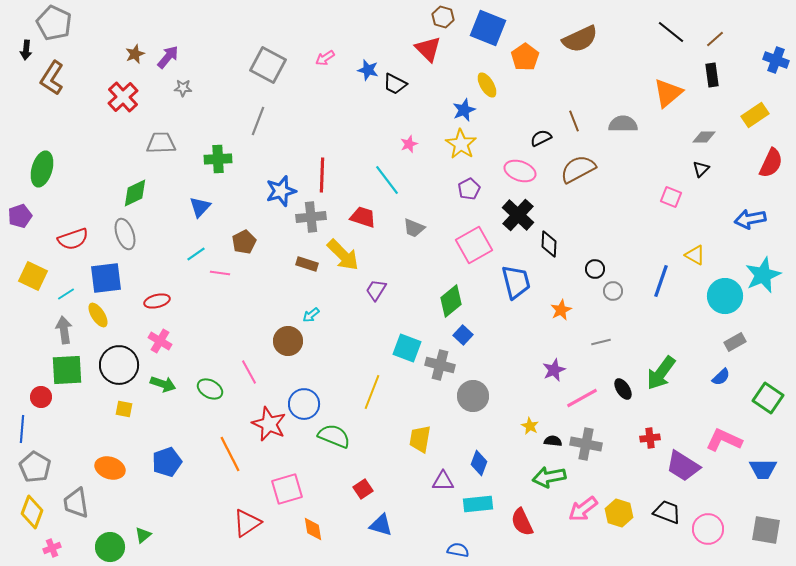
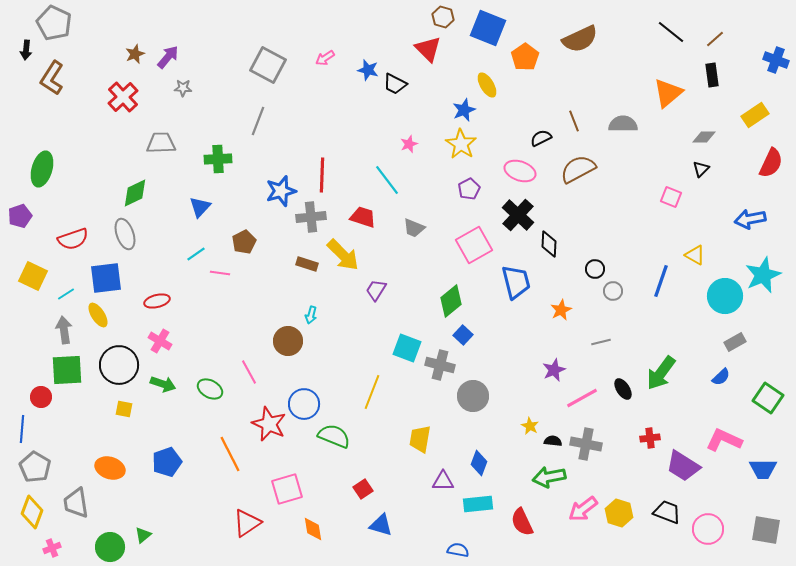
cyan arrow at (311, 315): rotated 36 degrees counterclockwise
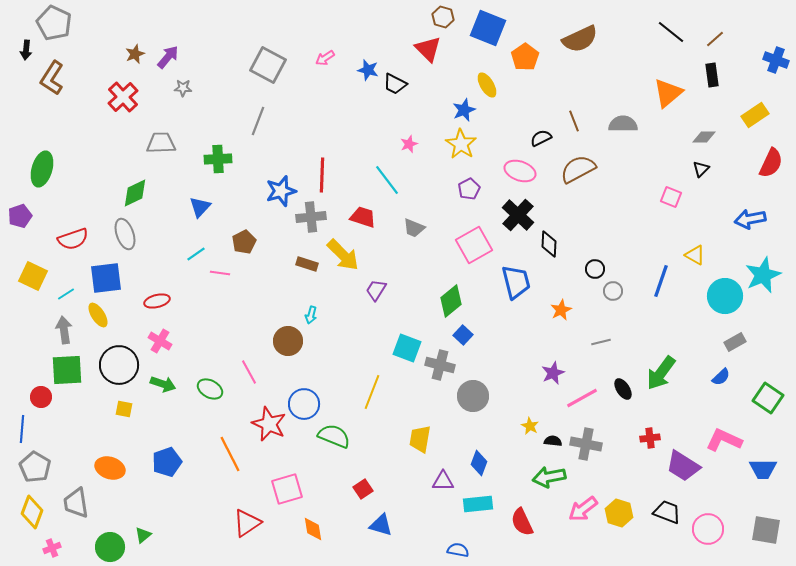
purple star at (554, 370): moved 1 px left, 3 px down
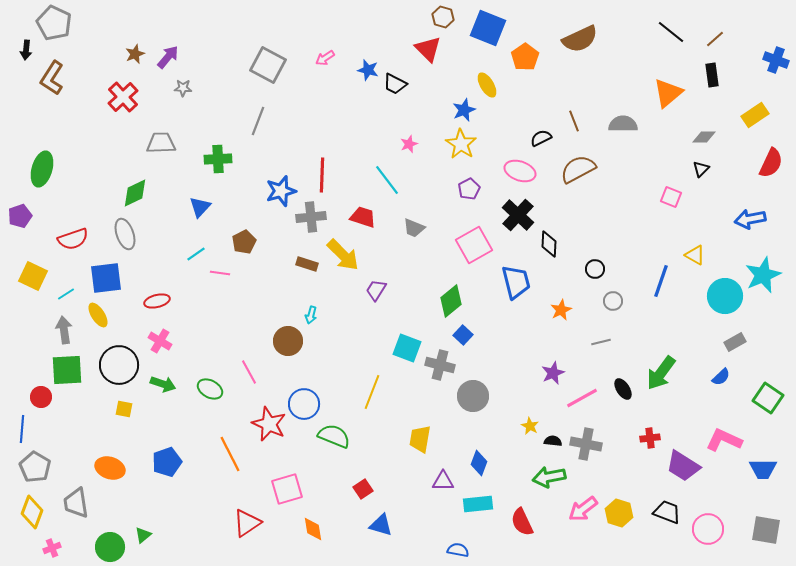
gray circle at (613, 291): moved 10 px down
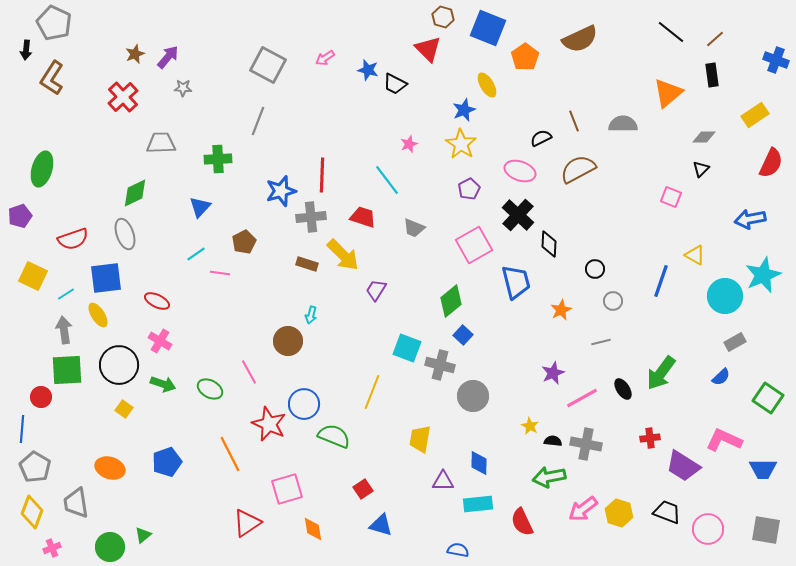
red ellipse at (157, 301): rotated 40 degrees clockwise
yellow square at (124, 409): rotated 24 degrees clockwise
blue diamond at (479, 463): rotated 20 degrees counterclockwise
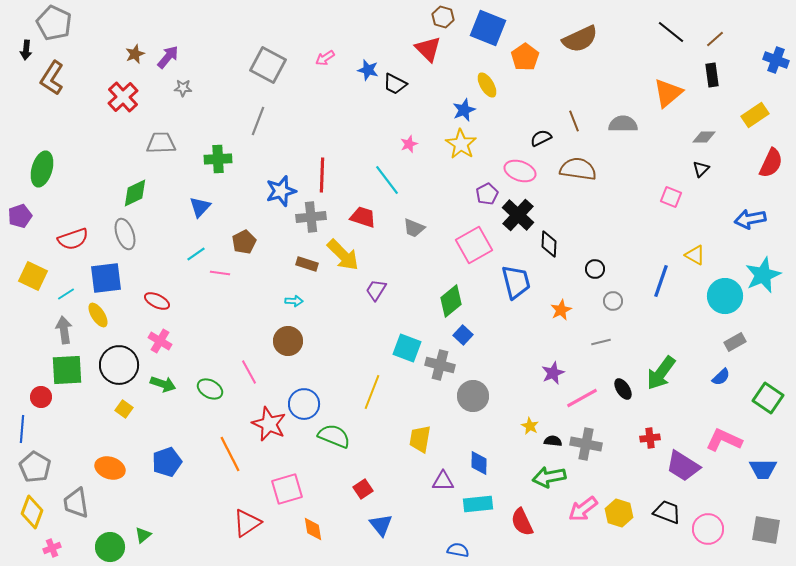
brown semicircle at (578, 169): rotated 36 degrees clockwise
purple pentagon at (469, 189): moved 18 px right, 5 px down
cyan arrow at (311, 315): moved 17 px left, 14 px up; rotated 102 degrees counterclockwise
blue triangle at (381, 525): rotated 35 degrees clockwise
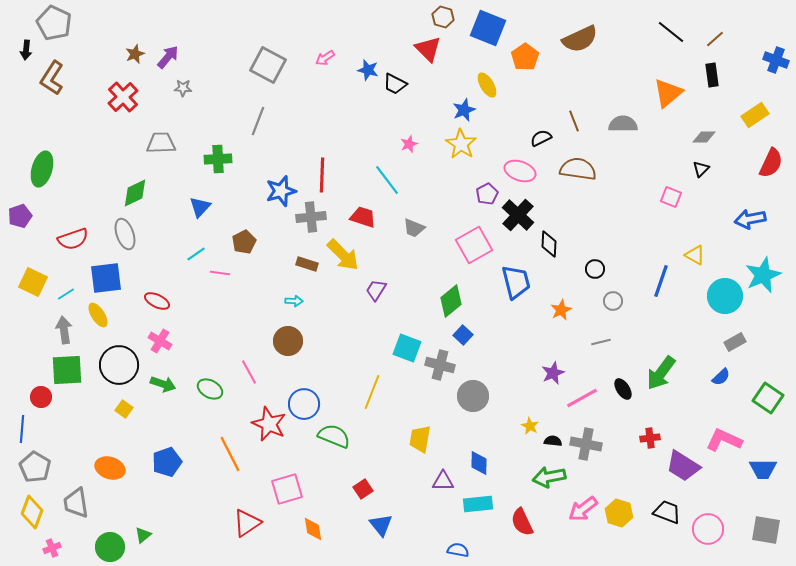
yellow square at (33, 276): moved 6 px down
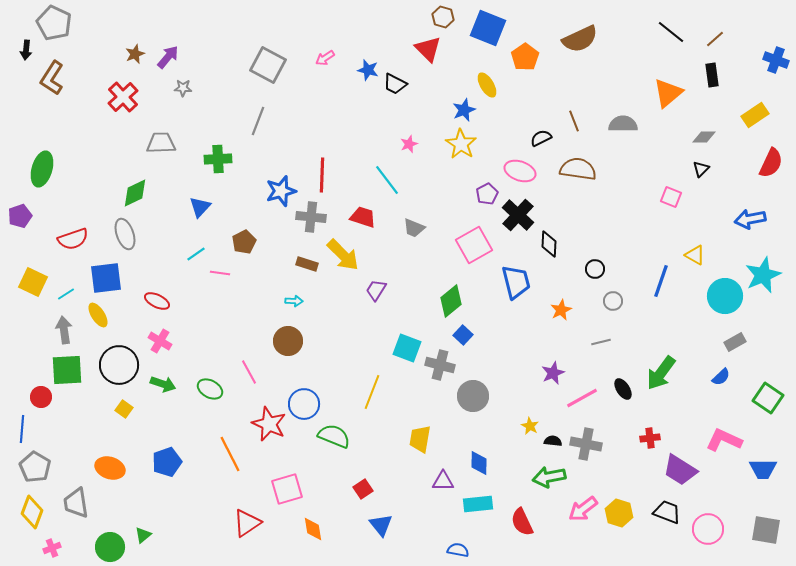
gray cross at (311, 217): rotated 12 degrees clockwise
purple trapezoid at (683, 466): moved 3 px left, 4 px down
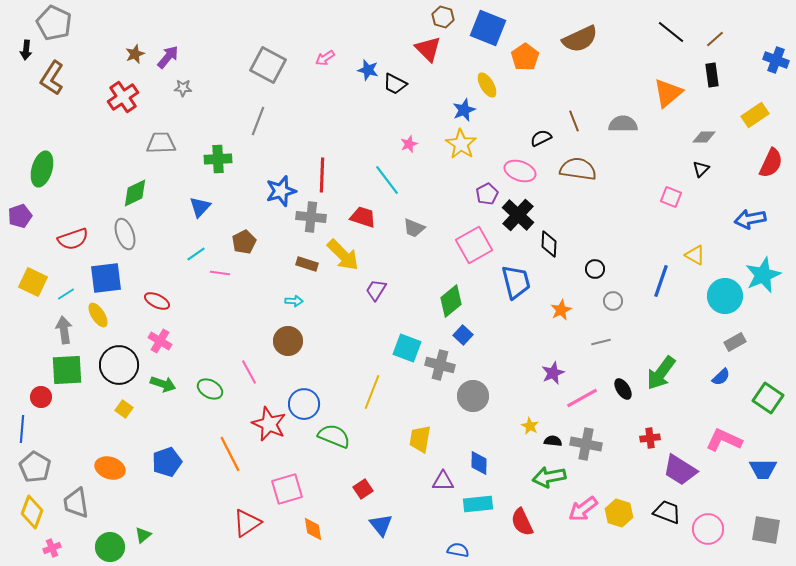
red cross at (123, 97): rotated 8 degrees clockwise
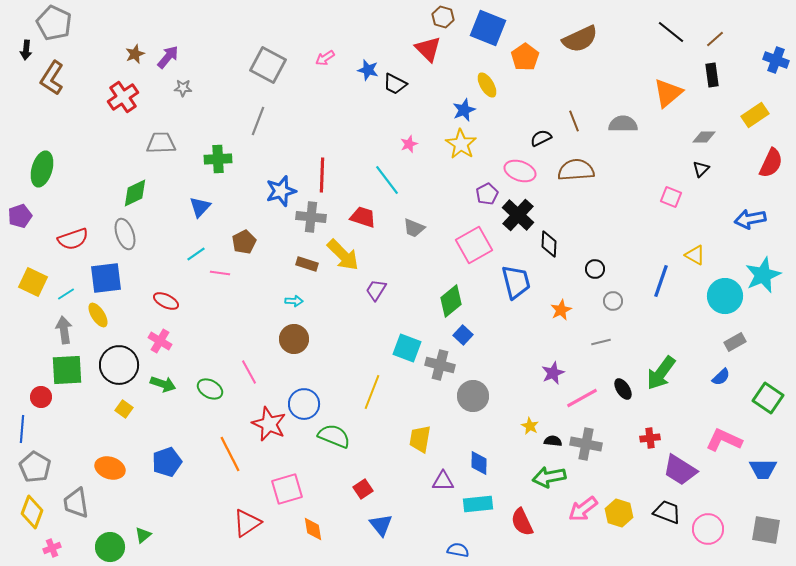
brown semicircle at (578, 169): moved 2 px left, 1 px down; rotated 12 degrees counterclockwise
red ellipse at (157, 301): moved 9 px right
brown circle at (288, 341): moved 6 px right, 2 px up
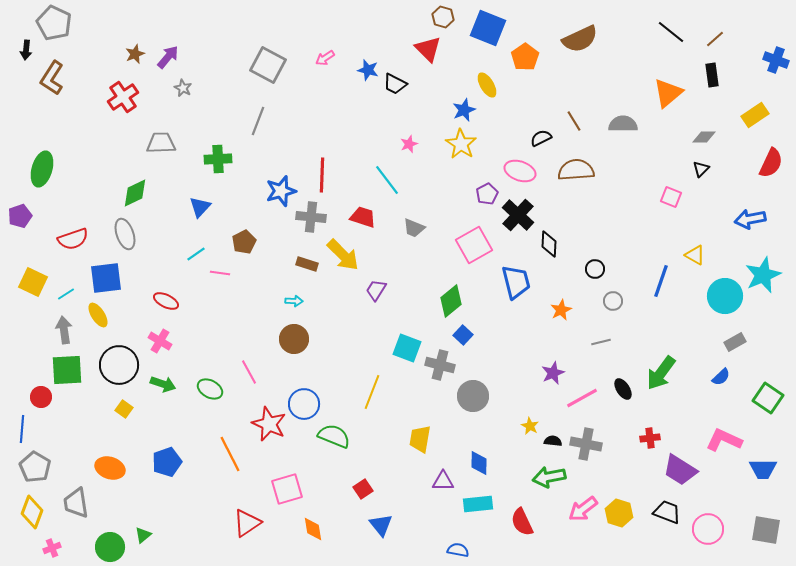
gray star at (183, 88): rotated 24 degrees clockwise
brown line at (574, 121): rotated 10 degrees counterclockwise
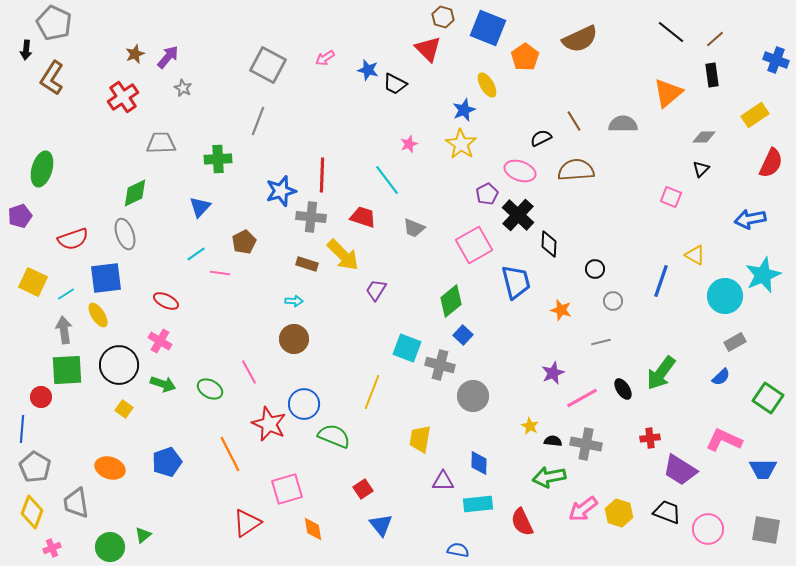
orange star at (561, 310): rotated 30 degrees counterclockwise
